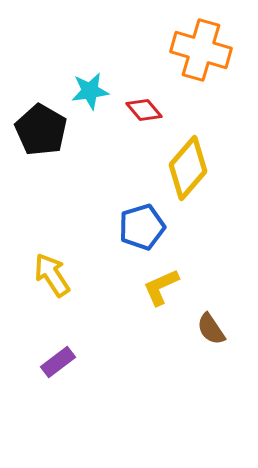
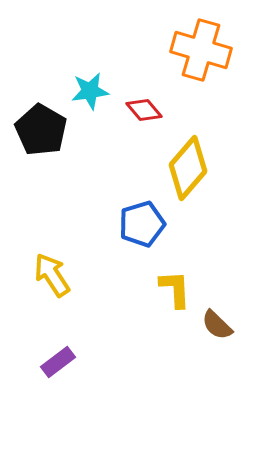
blue pentagon: moved 3 px up
yellow L-shape: moved 14 px right, 2 px down; rotated 111 degrees clockwise
brown semicircle: moved 6 px right, 4 px up; rotated 12 degrees counterclockwise
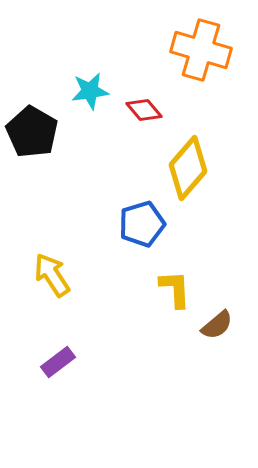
black pentagon: moved 9 px left, 2 px down
brown semicircle: rotated 84 degrees counterclockwise
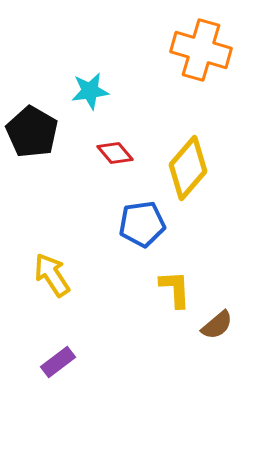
red diamond: moved 29 px left, 43 px down
blue pentagon: rotated 9 degrees clockwise
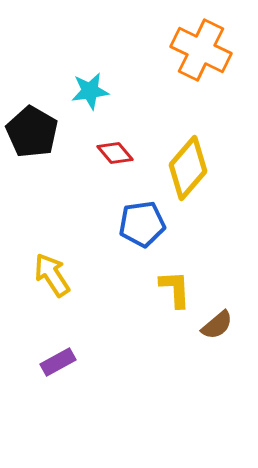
orange cross: rotated 10 degrees clockwise
purple rectangle: rotated 8 degrees clockwise
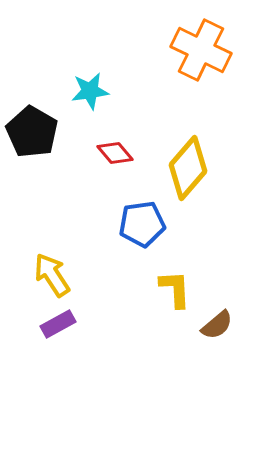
purple rectangle: moved 38 px up
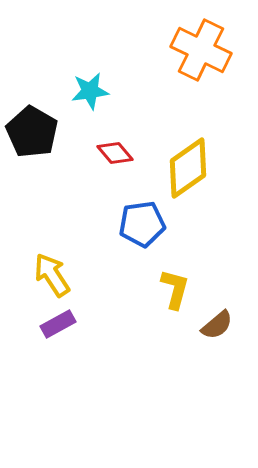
yellow diamond: rotated 14 degrees clockwise
yellow L-shape: rotated 18 degrees clockwise
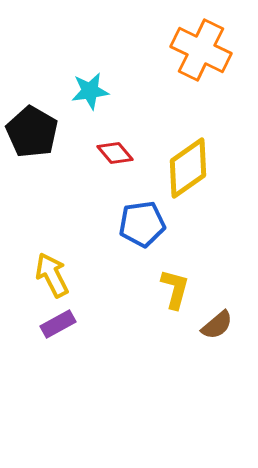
yellow arrow: rotated 6 degrees clockwise
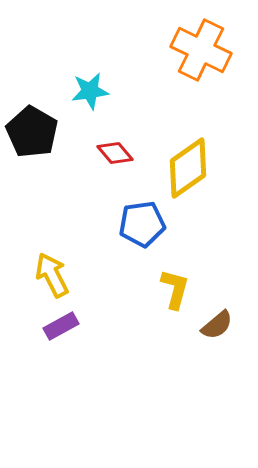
purple rectangle: moved 3 px right, 2 px down
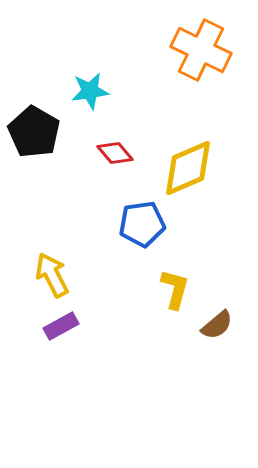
black pentagon: moved 2 px right
yellow diamond: rotated 12 degrees clockwise
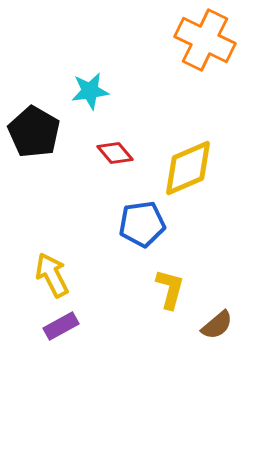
orange cross: moved 4 px right, 10 px up
yellow L-shape: moved 5 px left
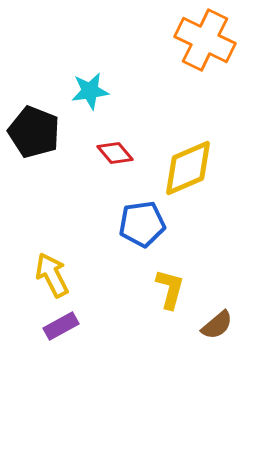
black pentagon: rotated 9 degrees counterclockwise
